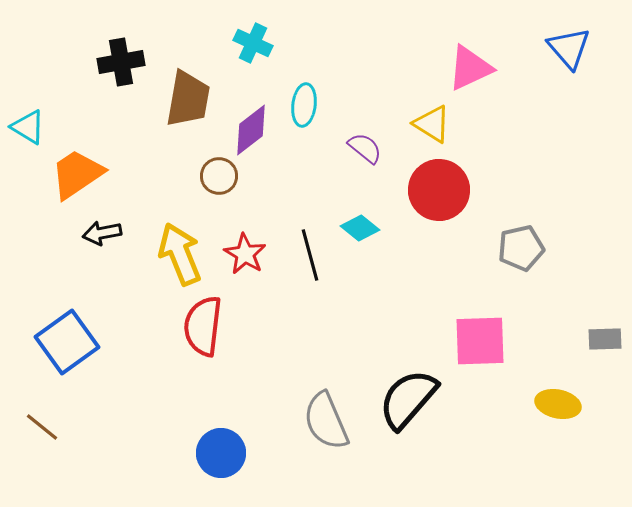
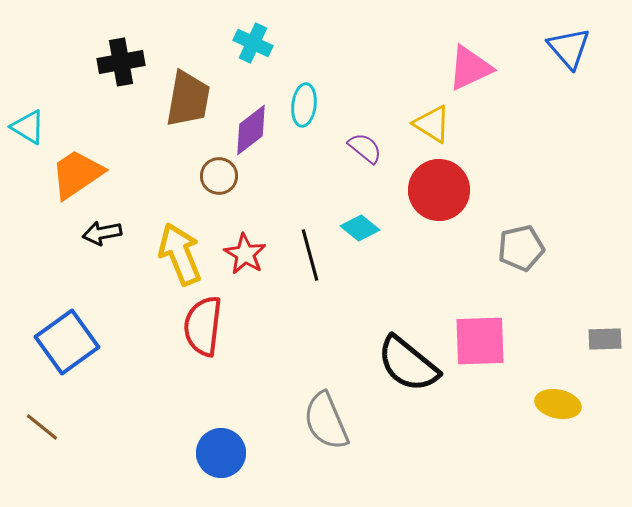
black semicircle: moved 35 px up; rotated 92 degrees counterclockwise
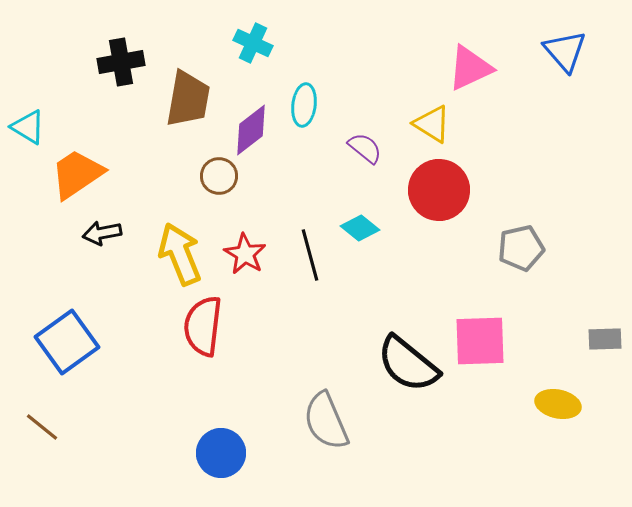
blue triangle: moved 4 px left, 3 px down
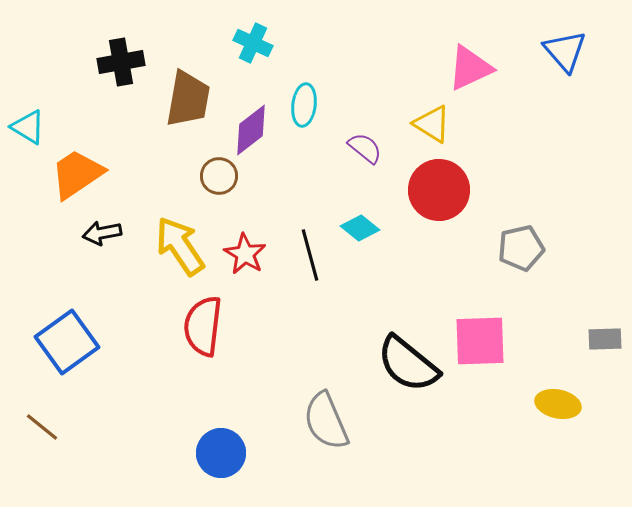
yellow arrow: moved 8 px up; rotated 12 degrees counterclockwise
